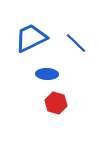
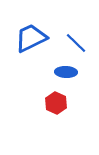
blue ellipse: moved 19 px right, 2 px up
red hexagon: rotated 10 degrees clockwise
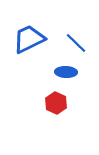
blue trapezoid: moved 2 px left, 1 px down
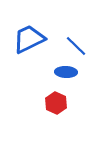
blue line: moved 3 px down
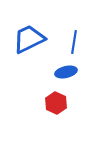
blue line: moved 2 px left, 4 px up; rotated 55 degrees clockwise
blue ellipse: rotated 15 degrees counterclockwise
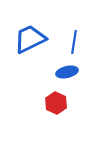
blue trapezoid: moved 1 px right
blue ellipse: moved 1 px right
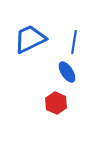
blue ellipse: rotated 70 degrees clockwise
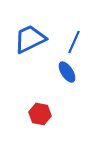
blue line: rotated 15 degrees clockwise
red hexagon: moved 16 px left, 11 px down; rotated 15 degrees counterclockwise
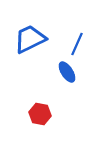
blue line: moved 3 px right, 2 px down
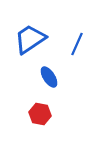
blue trapezoid: rotated 8 degrees counterclockwise
blue ellipse: moved 18 px left, 5 px down
